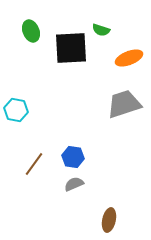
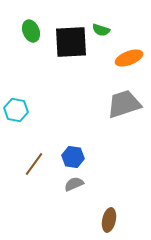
black square: moved 6 px up
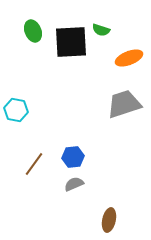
green ellipse: moved 2 px right
blue hexagon: rotated 15 degrees counterclockwise
